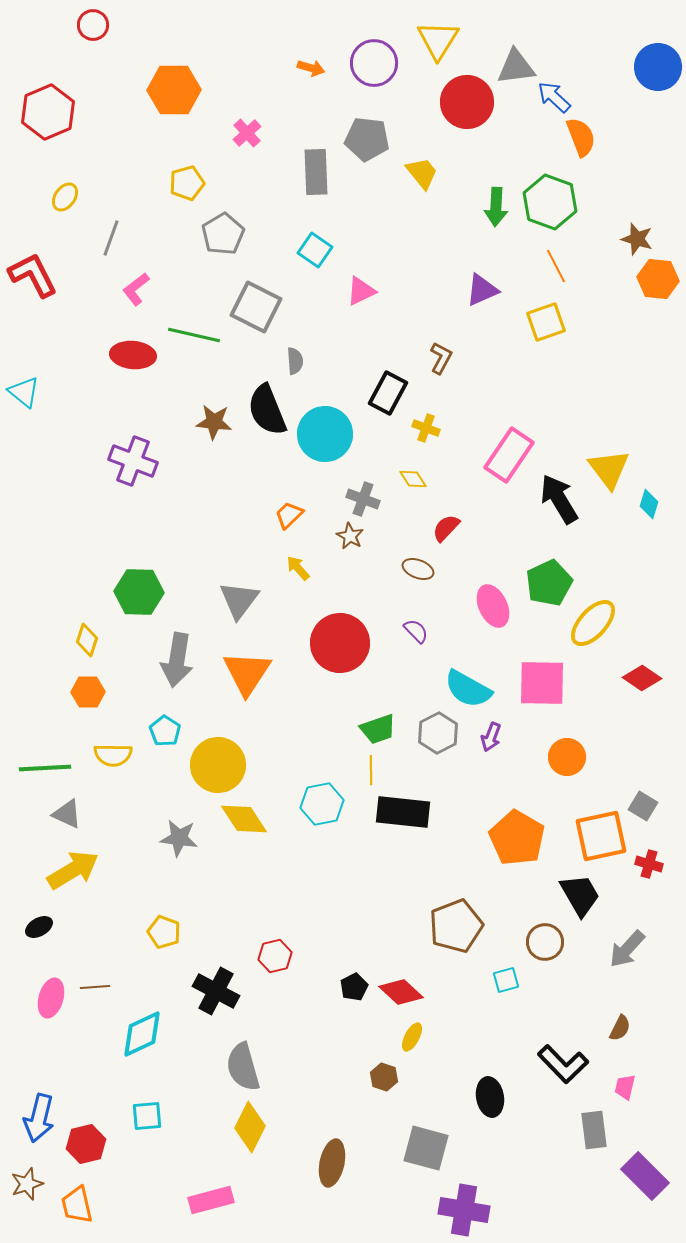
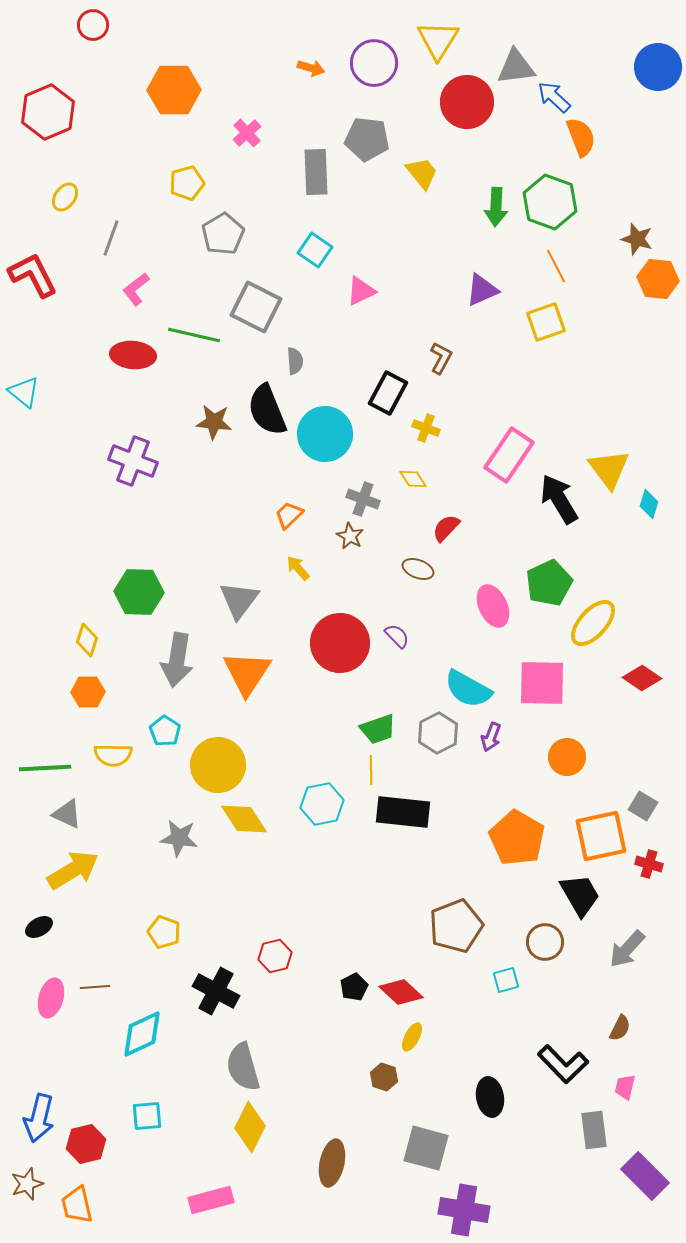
purple semicircle at (416, 631): moved 19 px left, 5 px down
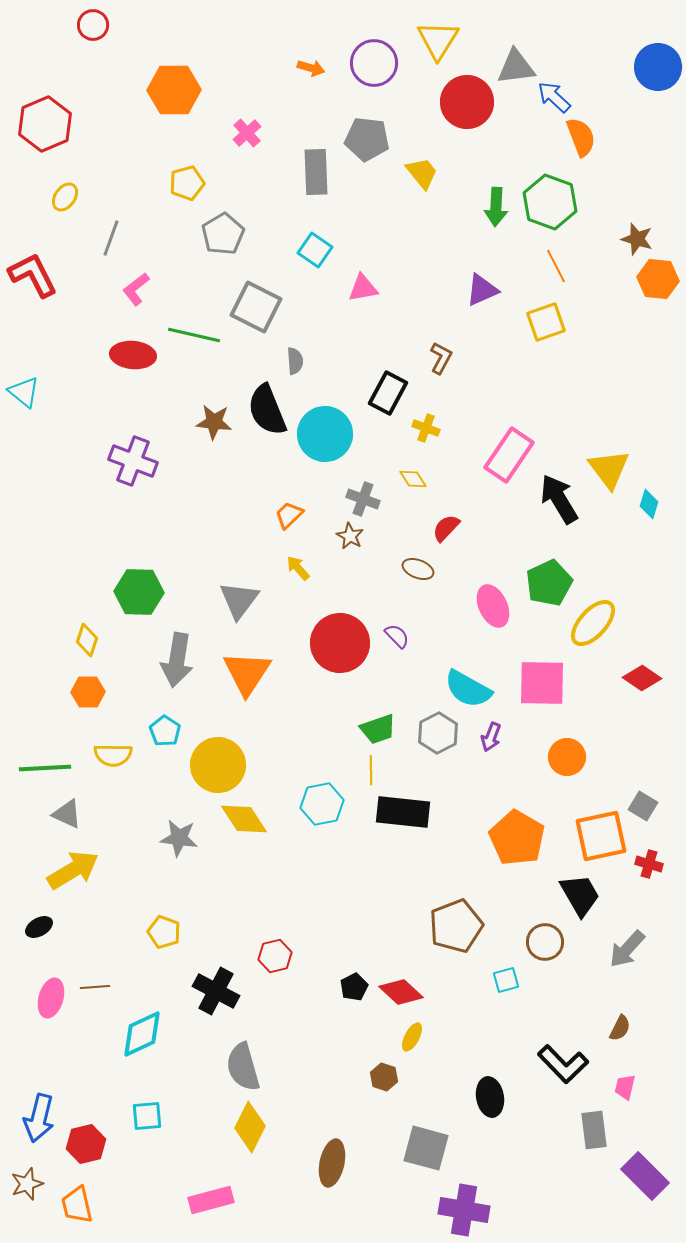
red hexagon at (48, 112): moved 3 px left, 12 px down
pink triangle at (361, 291): moved 2 px right, 3 px up; rotated 16 degrees clockwise
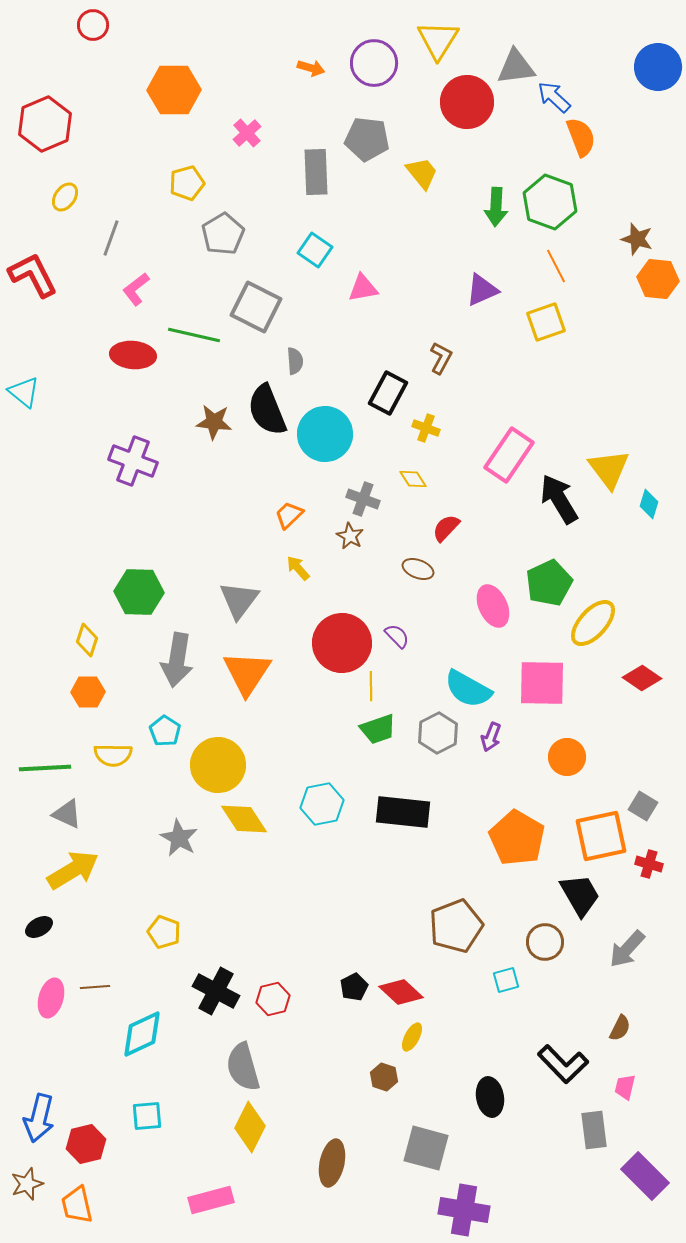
red circle at (340, 643): moved 2 px right
yellow line at (371, 770): moved 84 px up
gray star at (179, 838): rotated 21 degrees clockwise
red hexagon at (275, 956): moved 2 px left, 43 px down
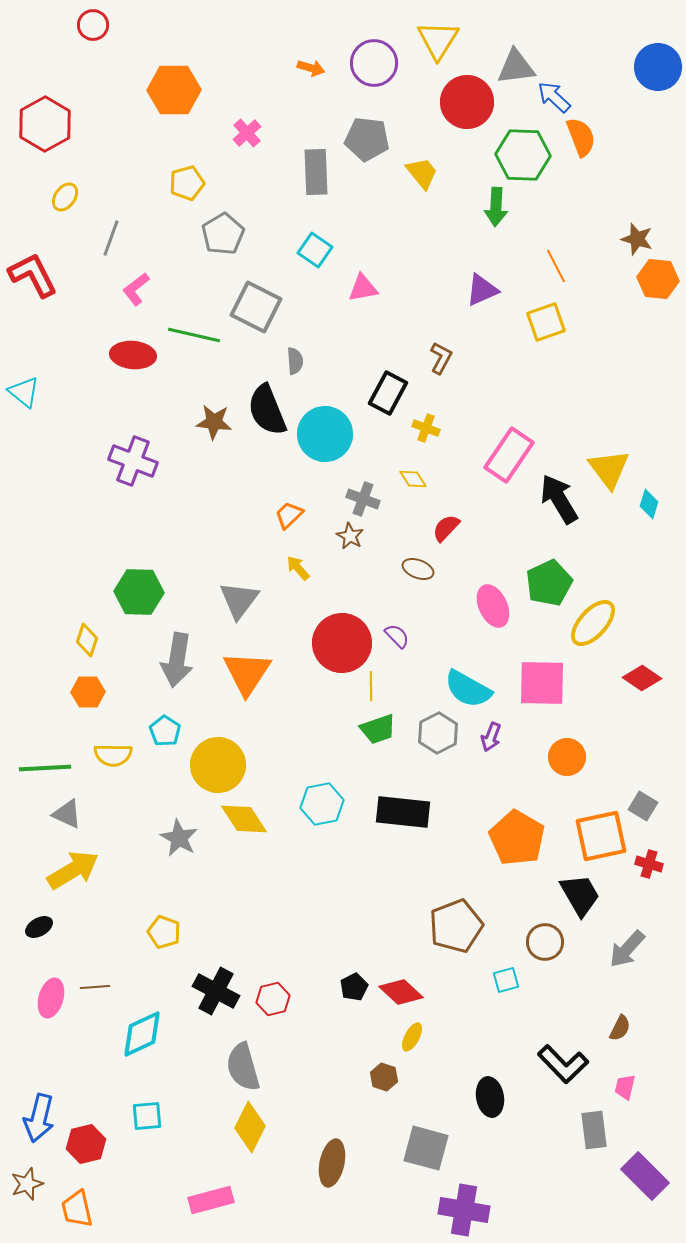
red hexagon at (45, 124): rotated 6 degrees counterclockwise
green hexagon at (550, 202): moved 27 px left, 47 px up; rotated 18 degrees counterclockwise
orange trapezoid at (77, 1205): moved 4 px down
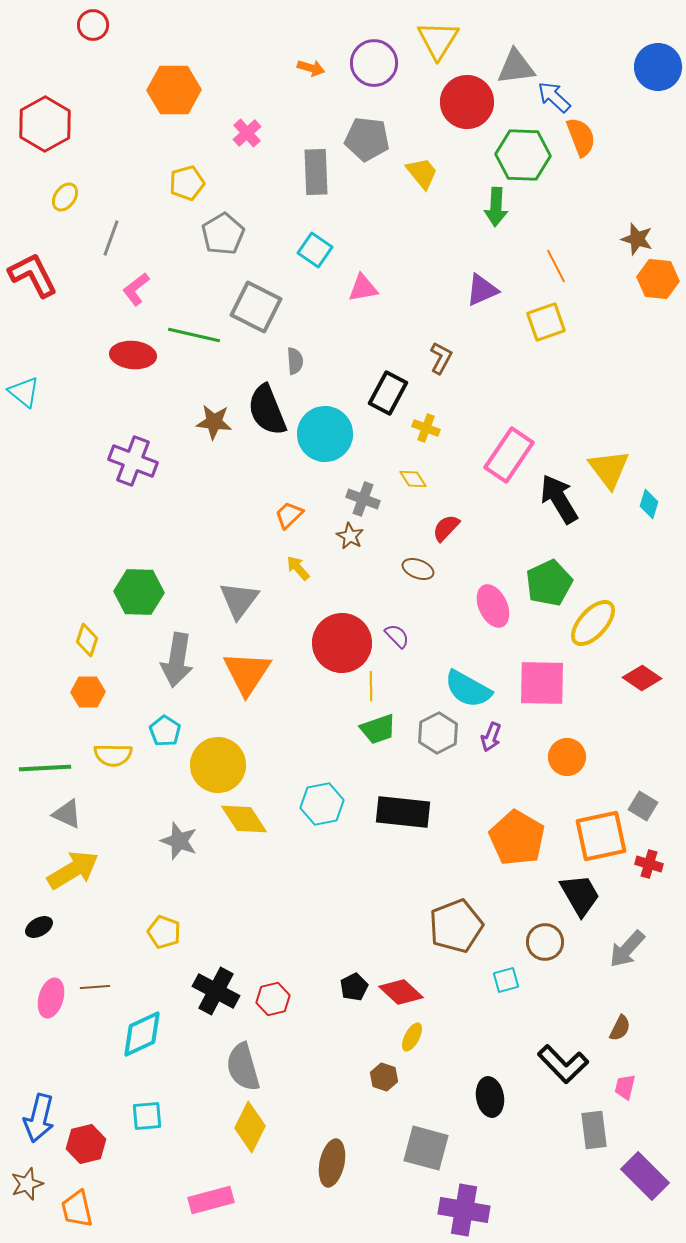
gray star at (179, 838): moved 3 px down; rotated 9 degrees counterclockwise
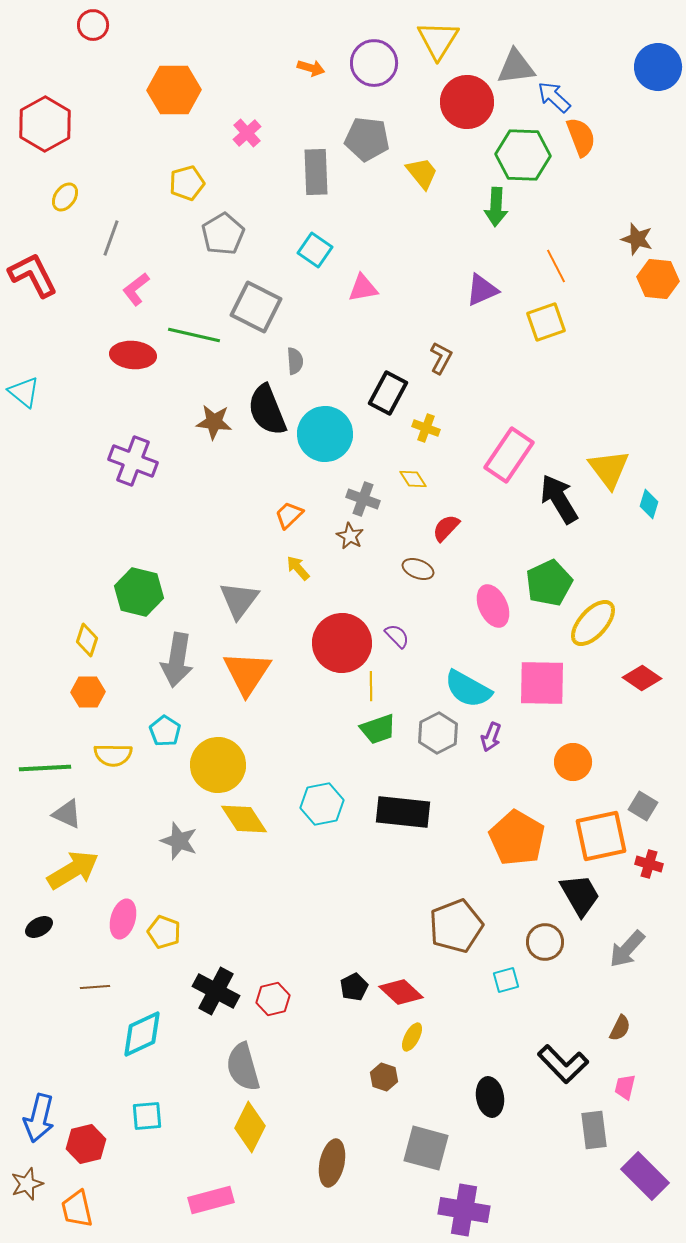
green hexagon at (139, 592): rotated 12 degrees clockwise
orange circle at (567, 757): moved 6 px right, 5 px down
pink ellipse at (51, 998): moved 72 px right, 79 px up
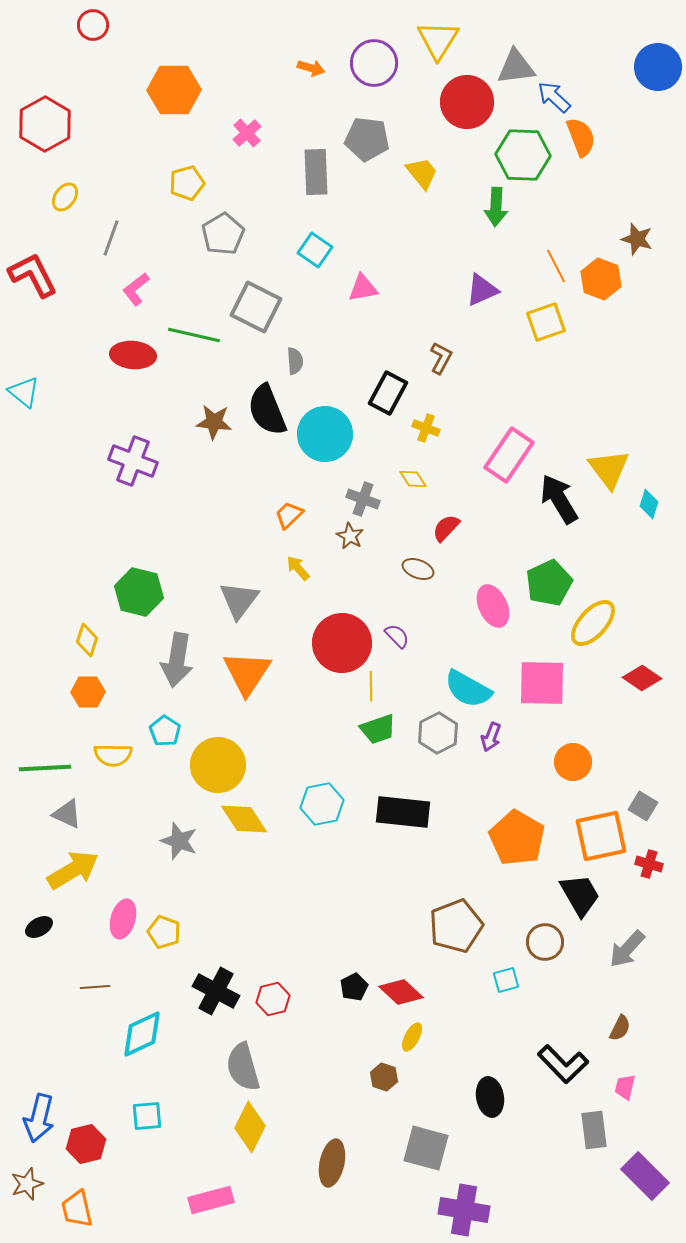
orange hexagon at (658, 279): moved 57 px left; rotated 15 degrees clockwise
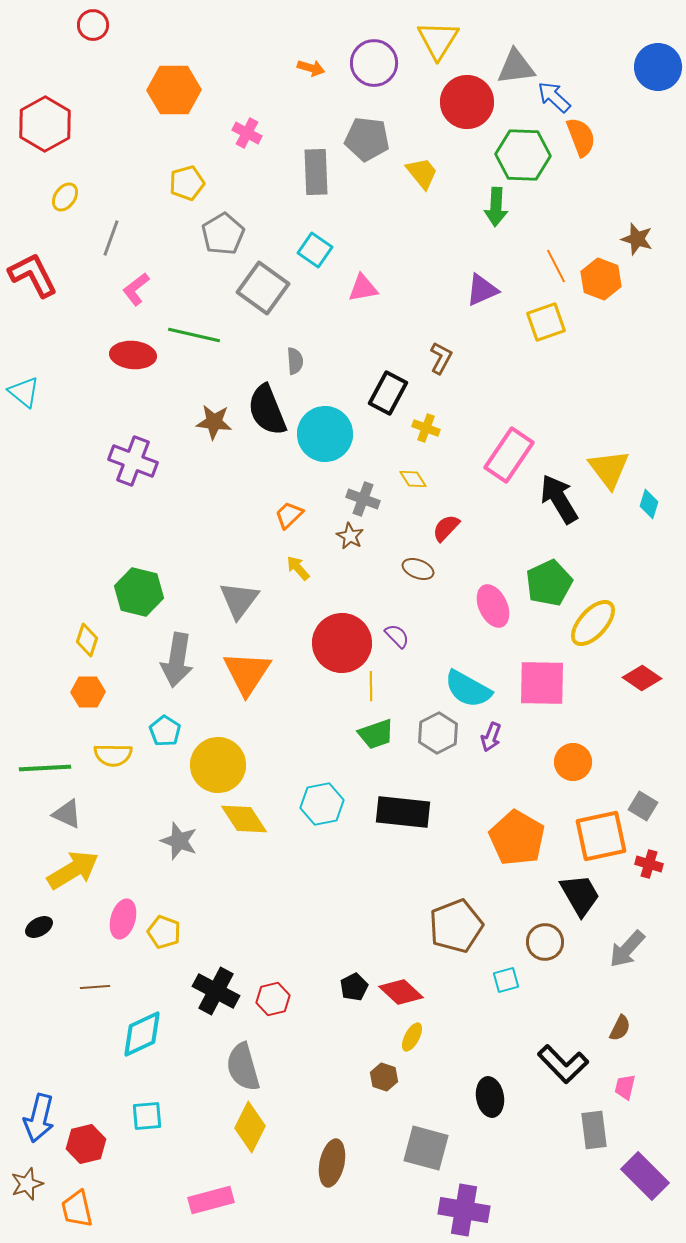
pink cross at (247, 133): rotated 20 degrees counterclockwise
gray square at (256, 307): moved 7 px right, 19 px up; rotated 9 degrees clockwise
green trapezoid at (378, 729): moved 2 px left, 5 px down
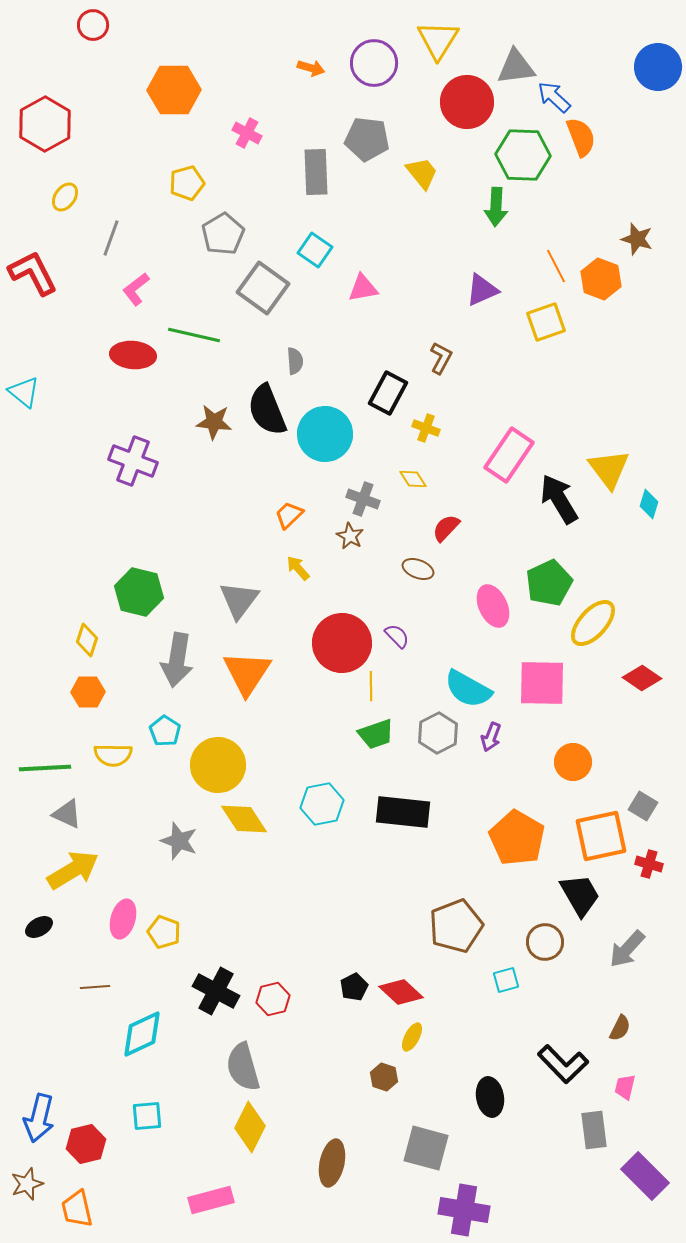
red L-shape at (33, 275): moved 2 px up
